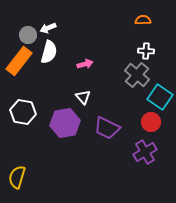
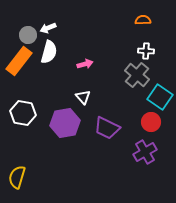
white hexagon: moved 1 px down
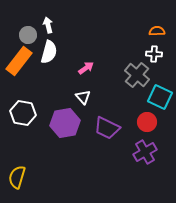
orange semicircle: moved 14 px right, 11 px down
white arrow: moved 3 px up; rotated 98 degrees clockwise
white cross: moved 8 px right, 3 px down
pink arrow: moved 1 px right, 4 px down; rotated 21 degrees counterclockwise
cyan square: rotated 10 degrees counterclockwise
red circle: moved 4 px left
